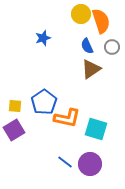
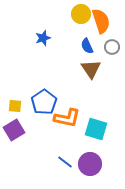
brown triangle: rotated 30 degrees counterclockwise
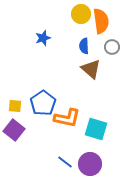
orange semicircle: rotated 10 degrees clockwise
blue semicircle: moved 3 px left; rotated 21 degrees clockwise
brown triangle: rotated 15 degrees counterclockwise
blue pentagon: moved 1 px left, 1 px down
purple square: rotated 20 degrees counterclockwise
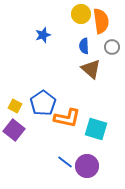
blue star: moved 3 px up
yellow square: rotated 24 degrees clockwise
purple circle: moved 3 px left, 2 px down
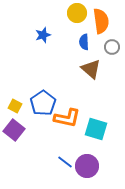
yellow circle: moved 4 px left, 1 px up
blue semicircle: moved 4 px up
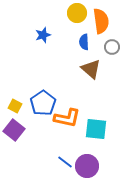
cyan square: rotated 10 degrees counterclockwise
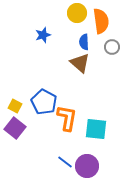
brown triangle: moved 11 px left, 6 px up
blue pentagon: moved 1 px right, 1 px up; rotated 10 degrees counterclockwise
orange L-shape: rotated 92 degrees counterclockwise
purple square: moved 1 px right, 2 px up
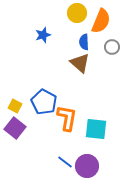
orange semicircle: rotated 30 degrees clockwise
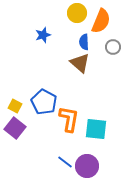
gray circle: moved 1 px right
orange L-shape: moved 2 px right, 1 px down
